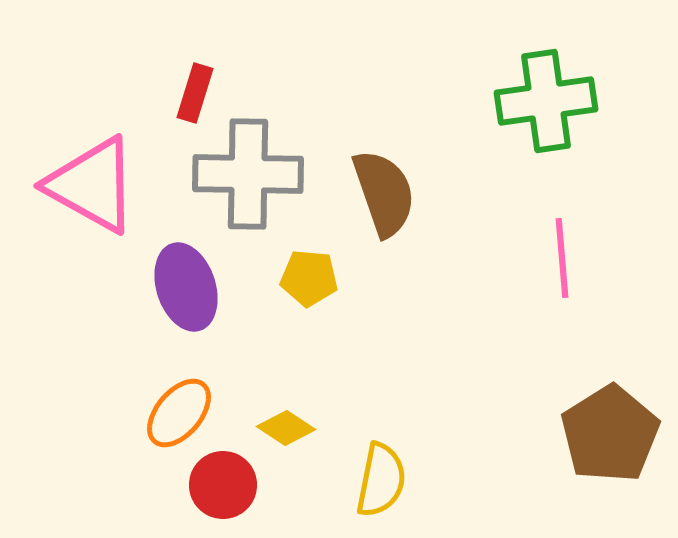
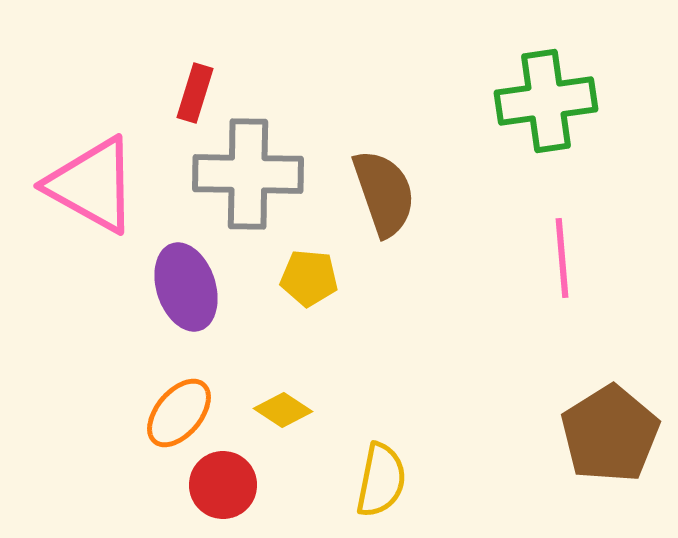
yellow diamond: moved 3 px left, 18 px up
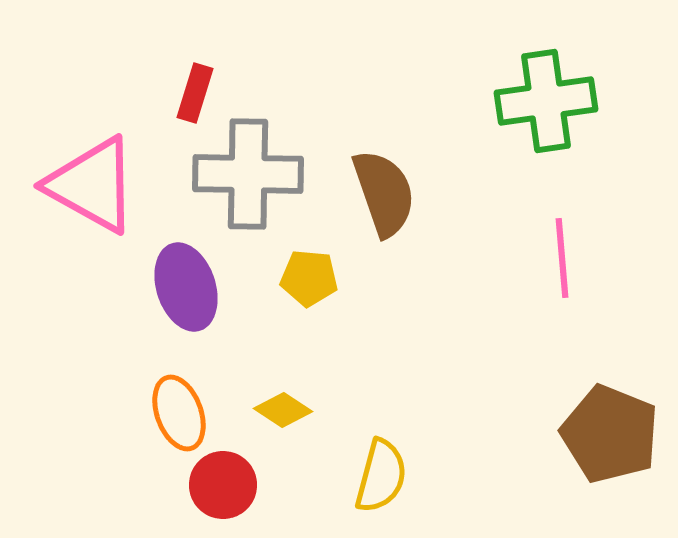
orange ellipse: rotated 60 degrees counterclockwise
brown pentagon: rotated 18 degrees counterclockwise
yellow semicircle: moved 4 px up; rotated 4 degrees clockwise
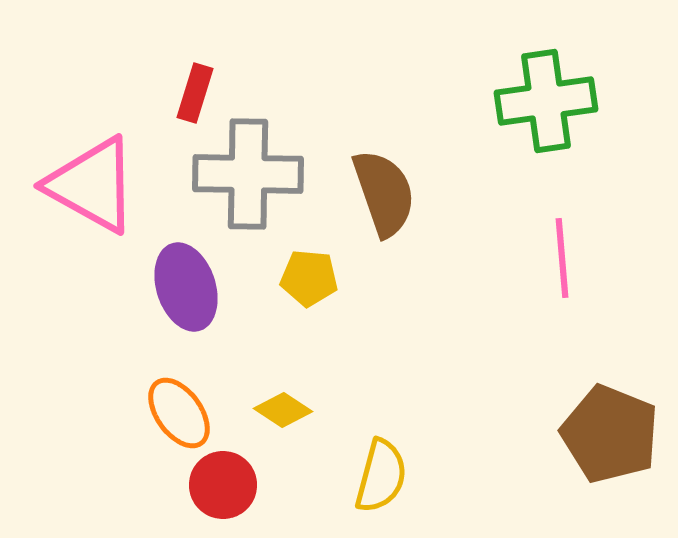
orange ellipse: rotated 16 degrees counterclockwise
